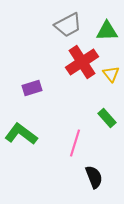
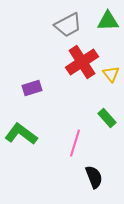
green triangle: moved 1 px right, 10 px up
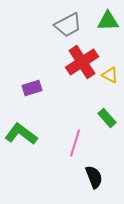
yellow triangle: moved 1 px left, 1 px down; rotated 24 degrees counterclockwise
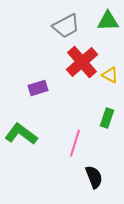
gray trapezoid: moved 2 px left, 1 px down
red cross: rotated 8 degrees counterclockwise
purple rectangle: moved 6 px right
green rectangle: rotated 60 degrees clockwise
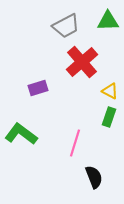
yellow triangle: moved 16 px down
green rectangle: moved 2 px right, 1 px up
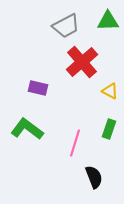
purple rectangle: rotated 30 degrees clockwise
green rectangle: moved 12 px down
green L-shape: moved 6 px right, 5 px up
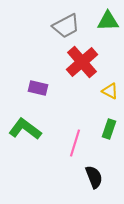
green L-shape: moved 2 px left
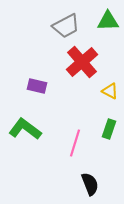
purple rectangle: moved 1 px left, 2 px up
black semicircle: moved 4 px left, 7 px down
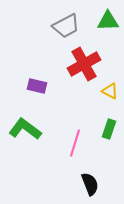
red cross: moved 2 px right, 2 px down; rotated 12 degrees clockwise
